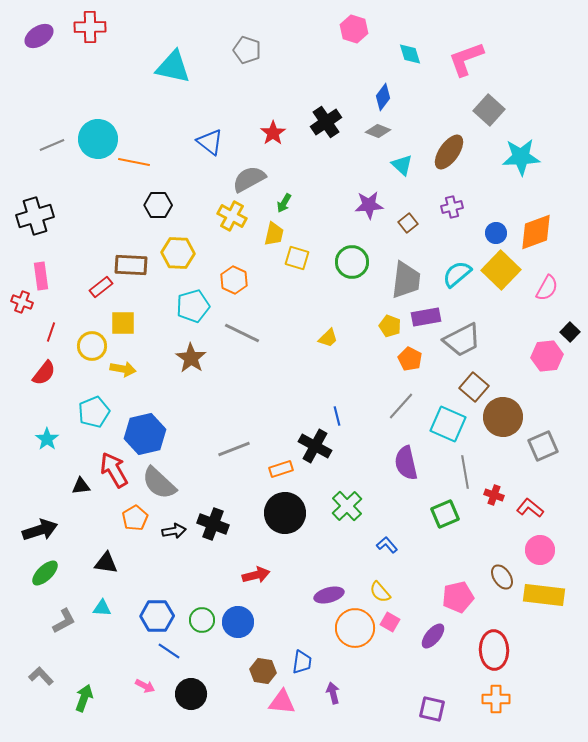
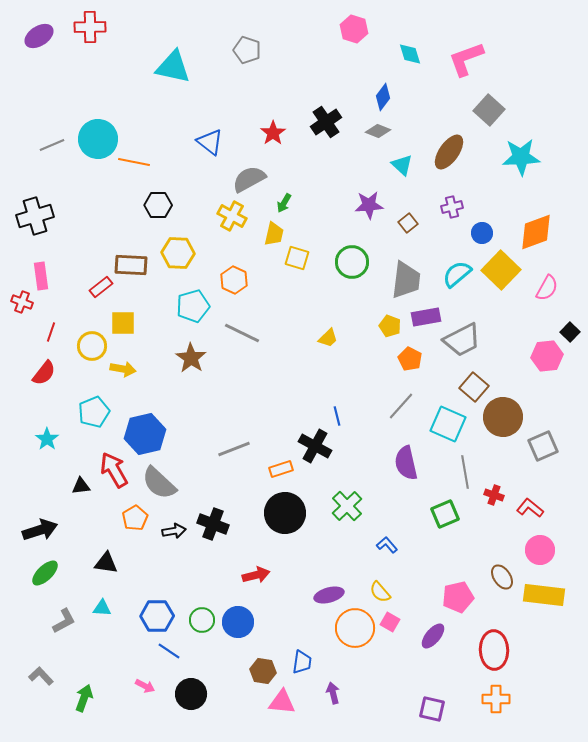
blue circle at (496, 233): moved 14 px left
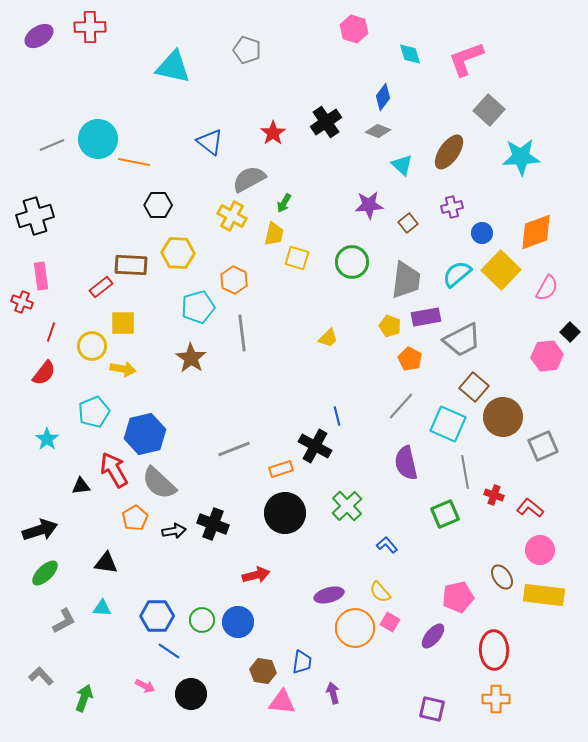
cyan pentagon at (193, 306): moved 5 px right, 1 px down
gray line at (242, 333): rotated 57 degrees clockwise
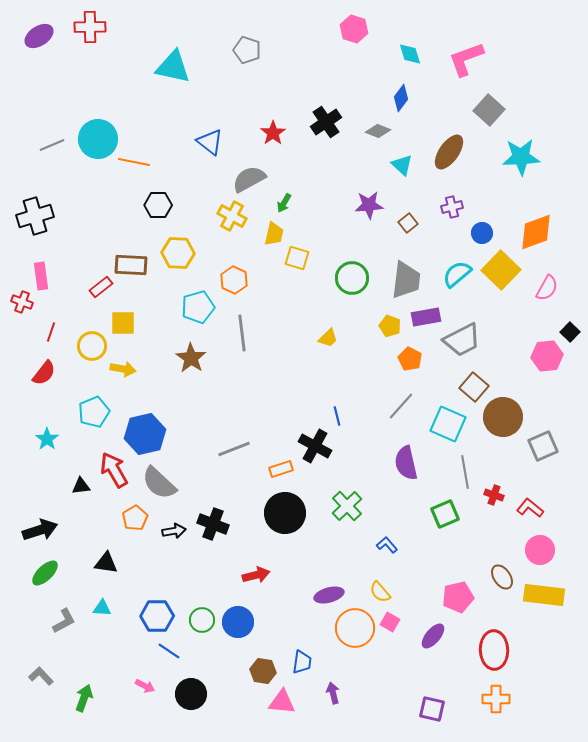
blue diamond at (383, 97): moved 18 px right, 1 px down
green circle at (352, 262): moved 16 px down
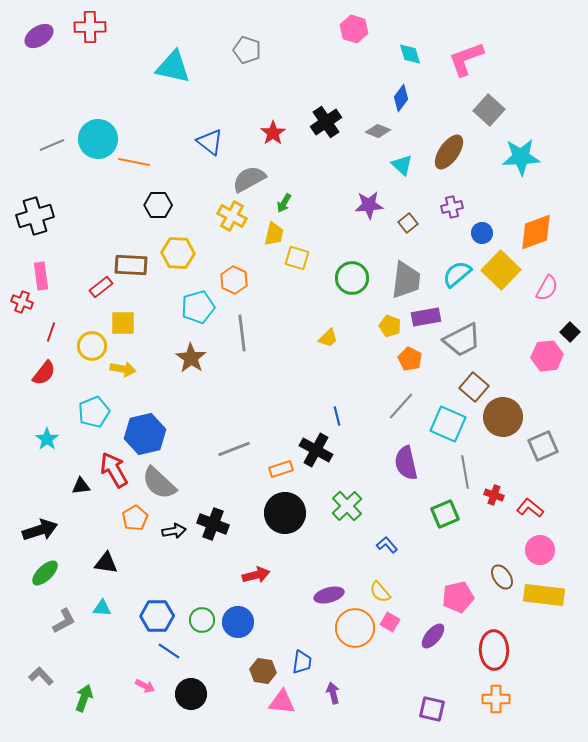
black cross at (315, 446): moved 1 px right, 4 px down
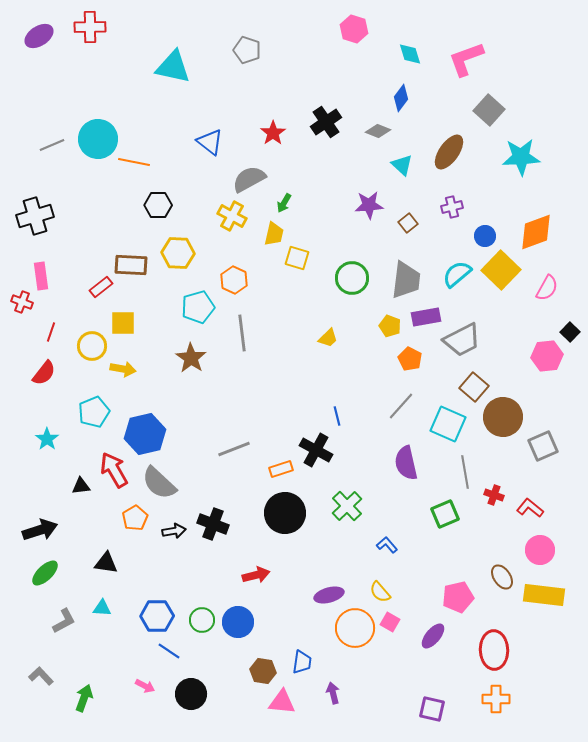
blue circle at (482, 233): moved 3 px right, 3 px down
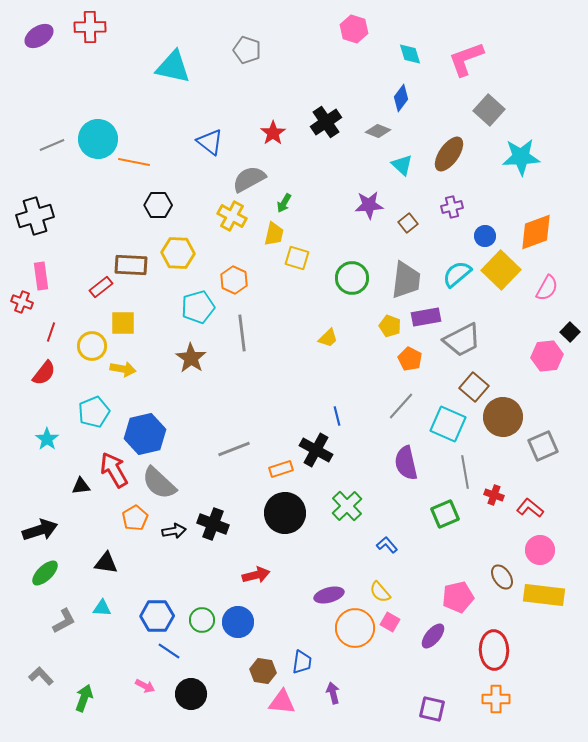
brown ellipse at (449, 152): moved 2 px down
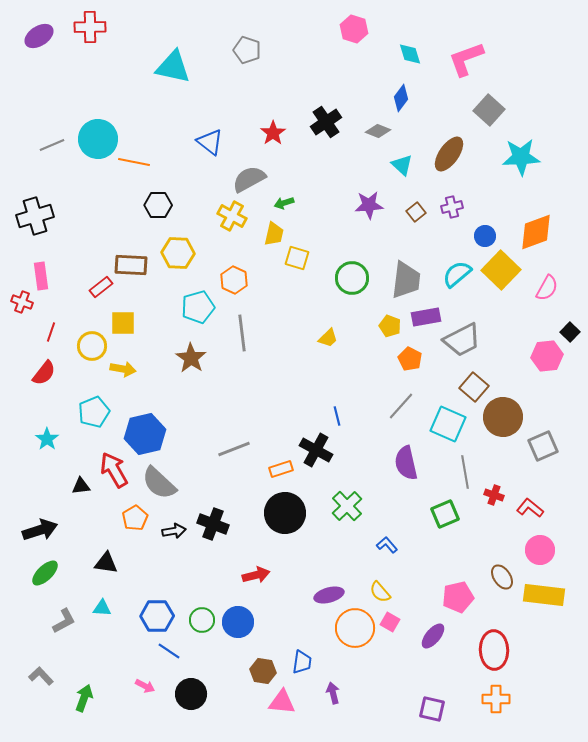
green arrow at (284, 203): rotated 42 degrees clockwise
brown square at (408, 223): moved 8 px right, 11 px up
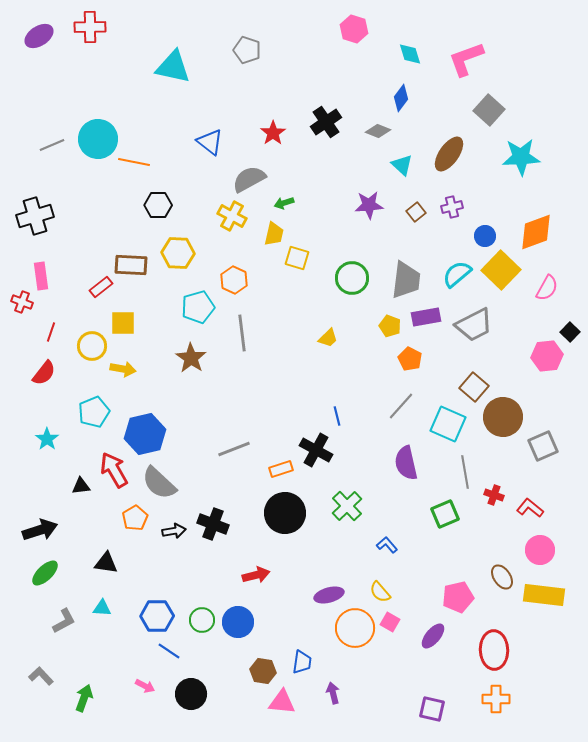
gray trapezoid at (462, 340): moved 12 px right, 15 px up
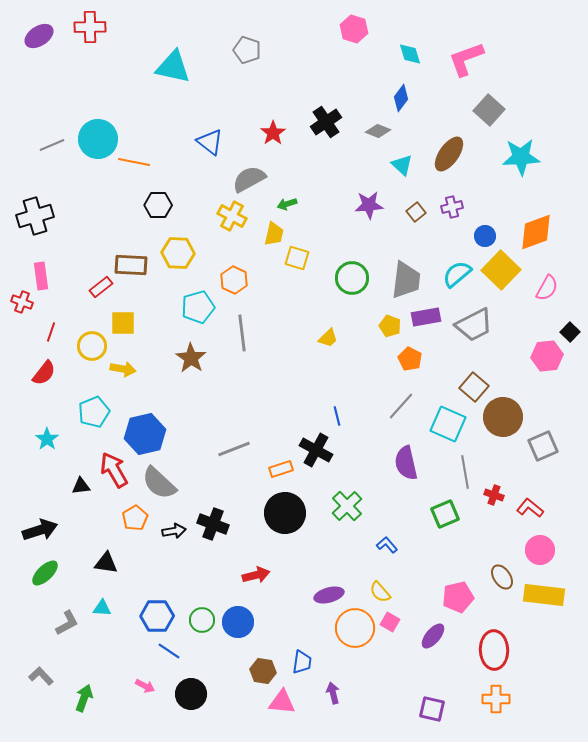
green arrow at (284, 203): moved 3 px right, 1 px down
gray L-shape at (64, 621): moved 3 px right, 2 px down
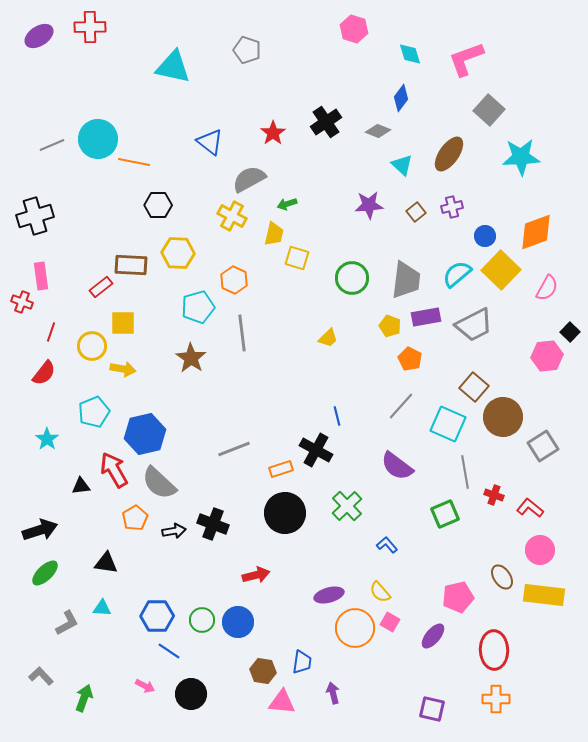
gray square at (543, 446): rotated 8 degrees counterclockwise
purple semicircle at (406, 463): moved 9 px left, 3 px down; rotated 40 degrees counterclockwise
